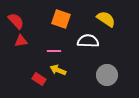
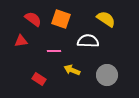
red semicircle: moved 17 px right, 2 px up; rotated 12 degrees counterclockwise
yellow arrow: moved 14 px right
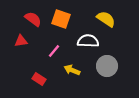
pink line: rotated 48 degrees counterclockwise
gray circle: moved 9 px up
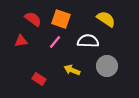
pink line: moved 1 px right, 9 px up
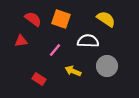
pink line: moved 8 px down
yellow arrow: moved 1 px right, 1 px down
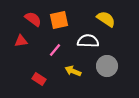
orange square: moved 2 px left, 1 px down; rotated 30 degrees counterclockwise
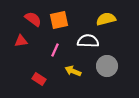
yellow semicircle: rotated 48 degrees counterclockwise
pink line: rotated 16 degrees counterclockwise
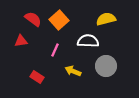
orange square: rotated 30 degrees counterclockwise
gray circle: moved 1 px left
red rectangle: moved 2 px left, 2 px up
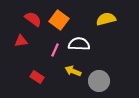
orange square: rotated 12 degrees counterclockwise
white semicircle: moved 9 px left, 3 px down
gray circle: moved 7 px left, 15 px down
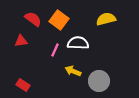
white semicircle: moved 1 px left, 1 px up
red rectangle: moved 14 px left, 8 px down
